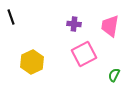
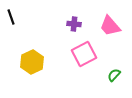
pink trapezoid: rotated 50 degrees counterclockwise
green semicircle: rotated 16 degrees clockwise
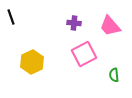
purple cross: moved 1 px up
green semicircle: rotated 48 degrees counterclockwise
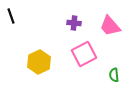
black line: moved 1 px up
yellow hexagon: moved 7 px right
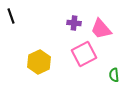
pink trapezoid: moved 9 px left, 3 px down
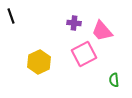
pink trapezoid: moved 1 px right, 2 px down
green semicircle: moved 5 px down
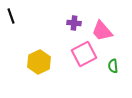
green semicircle: moved 1 px left, 14 px up
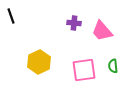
pink square: moved 16 px down; rotated 20 degrees clockwise
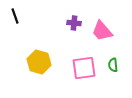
black line: moved 4 px right
yellow hexagon: rotated 20 degrees counterclockwise
green semicircle: moved 1 px up
pink square: moved 2 px up
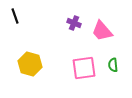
purple cross: rotated 16 degrees clockwise
yellow hexagon: moved 9 px left, 2 px down
